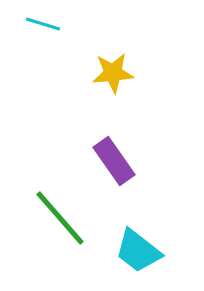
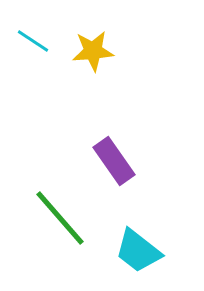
cyan line: moved 10 px left, 17 px down; rotated 16 degrees clockwise
yellow star: moved 20 px left, 22 px up
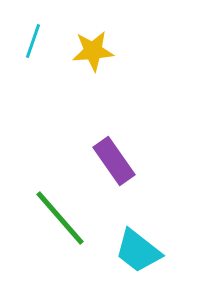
cyan line: rotated 76 degrees clockwise
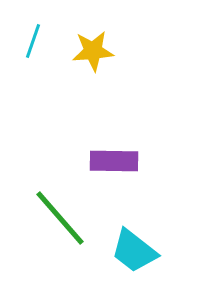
purple rectangle: rotated 54 degrees counterclockwise
cyan trapezoid: moved 4 px left
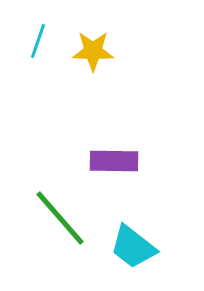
cyan line: moved 5 px right
yellow star: rotated 6 degrees clockwise
cyan trapezoid: moved 1 px left, 4 px up
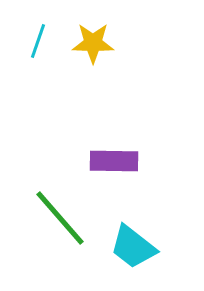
yellow star: moved 8 px up
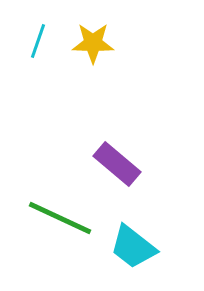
purple rectangle: moved 3 px right, 3 px down; rotated 39 degrees clockwise
green line: rotated 24 degrees counterclockwise
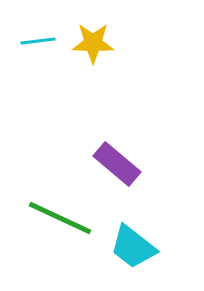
cyan line: rotated 64 degrees clockwise
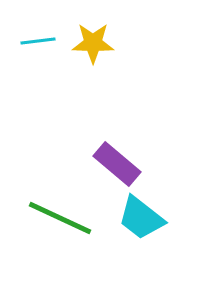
cyan trapezoid: moved 8 px right, 29 px up
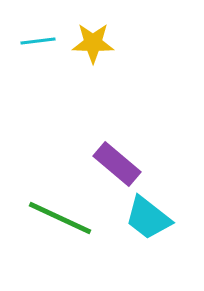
cyan trapezoid: moved 7 px right
